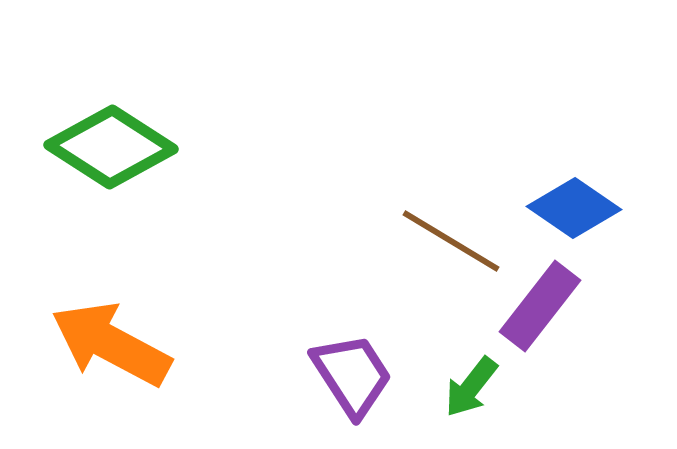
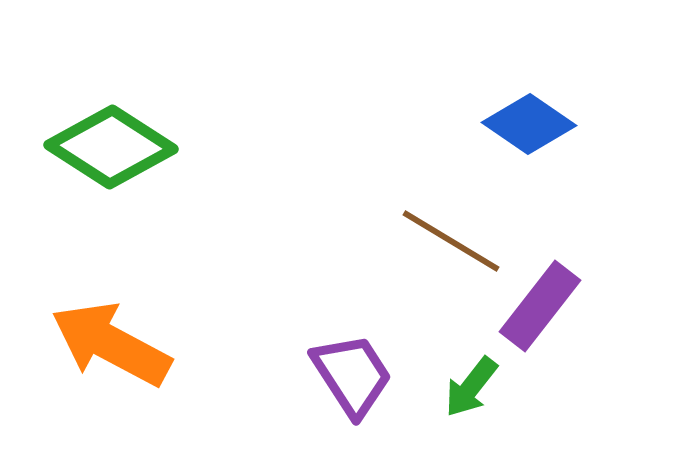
blue diamond: moved 45 px left, 84 px up
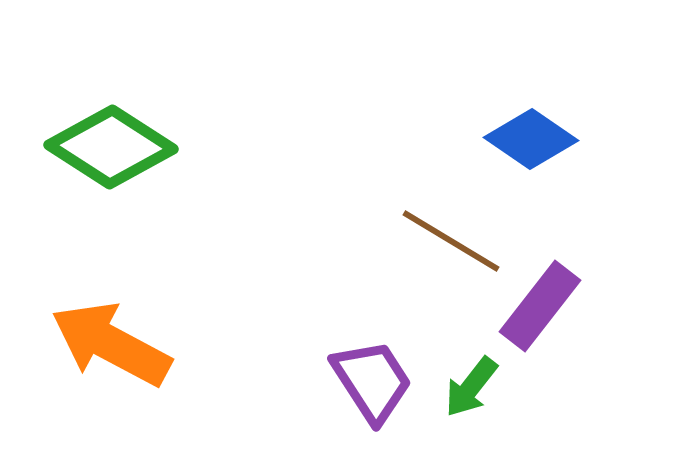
blue diamond: moved 2 px right, 15 px down
purple trapezoid: moved 20 px right, 6 px down
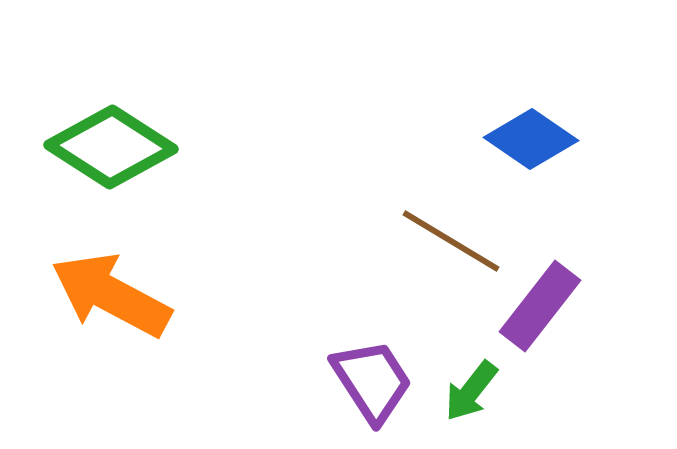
orange arrow: moved 49 px up
green arrow: moved 4 px down
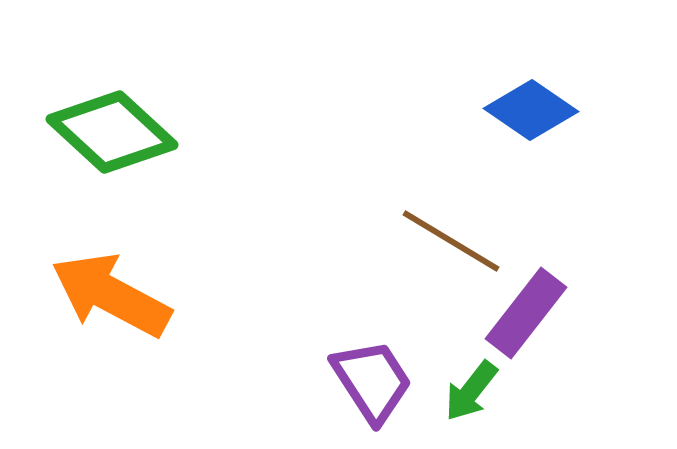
blue diamond: moved 29 px up
green diamond: moved 1 px right, 15 px up; rotated 10 degrees clockwise
purple rectangle: moved 14 px left, 7 px down
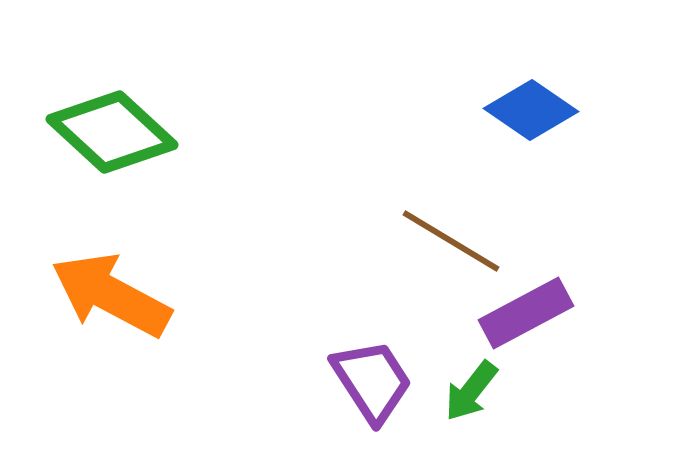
purple rectangle: rotated 24 degrees clockwise
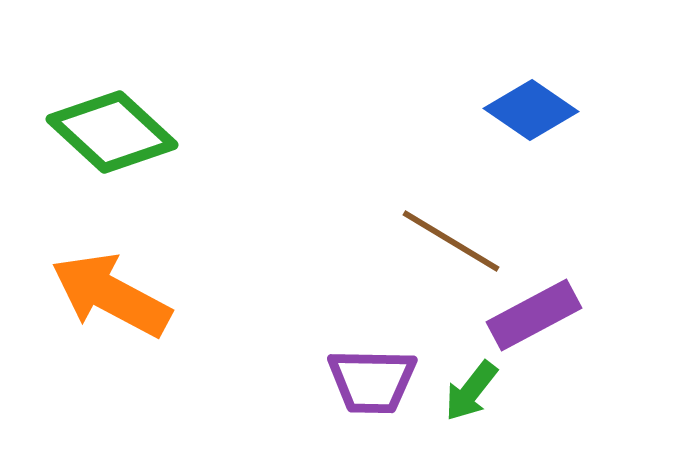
purple rectangle: moved 8 px right, 2 px down
purple trapezoid: rotated 124 degrees clockwise
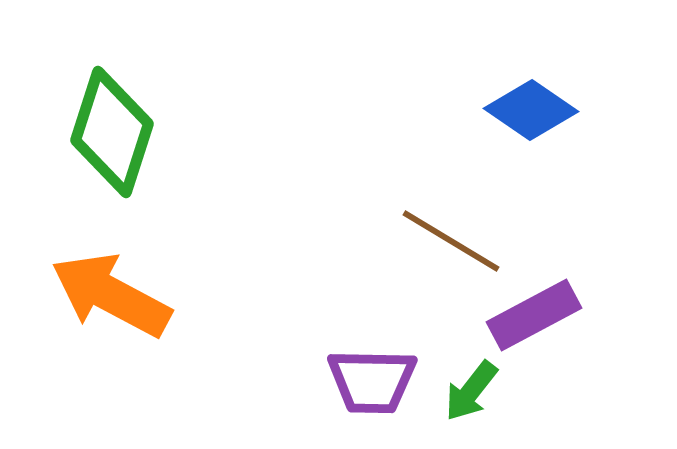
green diamond: rotated 65 degrees clockwise
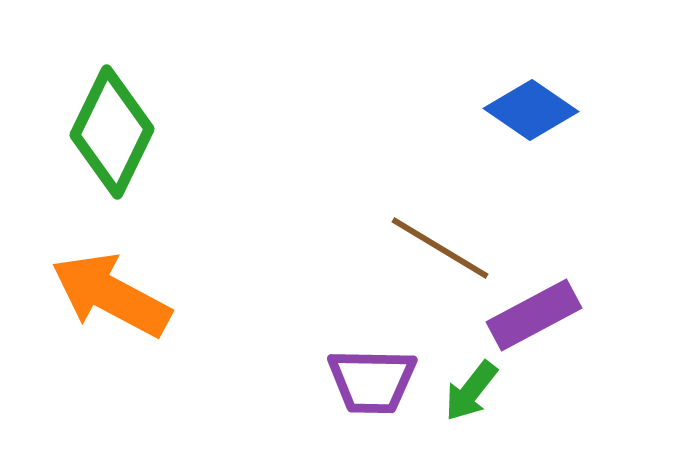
green diamond: rotated 8 degrees clockwise
brown line: moved 11 px left, 7 px down
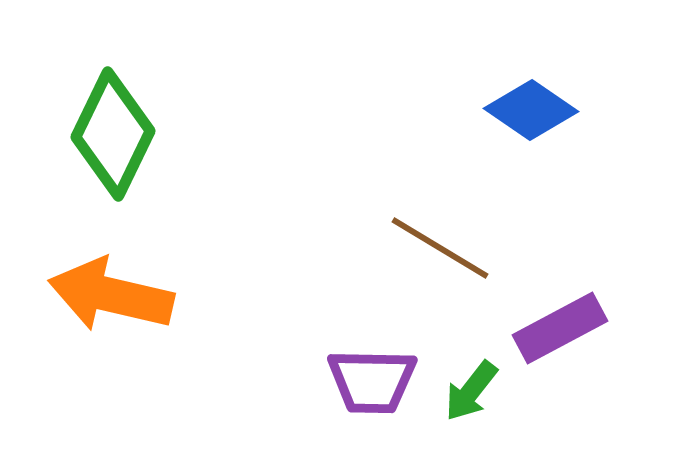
green diamond: moved 1 px right, 2 px down
orange arrow: rotated 15 degrees counterclockwise
purple rectangle: moved 26 px right, 13 px down
